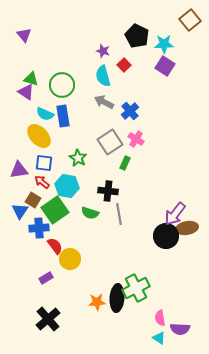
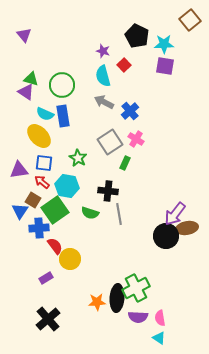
purple square at (165, 66): rotated 24 degrees counterclockwise
purple semicircle at (180, 329): moved 42 px left, 12 px up
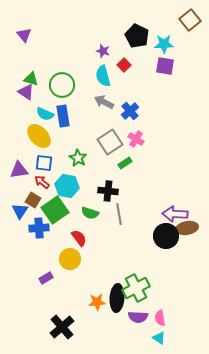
green rectangle at (125, 163): rotated 32 degrees clockwise
purple arrow at (175, 214): rotated 55 degrees clockwise
red semicircle at (55, 246): moved 24 px right, 8 px up
black cross at (48, 319): moved 14 px right, 8 px down
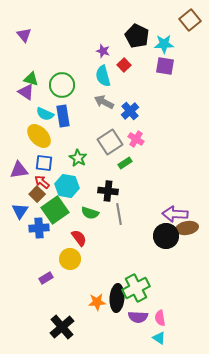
brown square at (33, 200): moved 4 px right, 6 px up; rotated 14 degrees clockwise
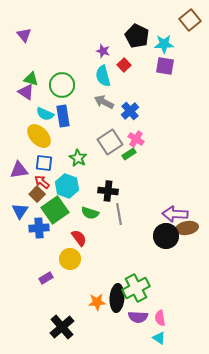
green rectangle at (125, 163): moved 4 px right, 9 px up
cyan hexagon at (67, 186): rotated 10 degrees clockwise
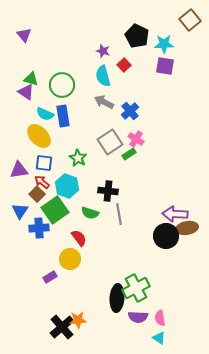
purple rectangle at (46, 278): moved 4 px right, 1 px up
orange star at (97, 302): moved 19 px left, 18 px down
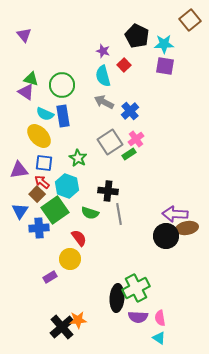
pink cross at (136, 139): rotated 21 degrees clockwise
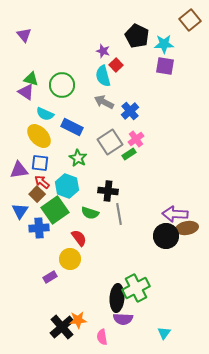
red square at (124, 65): moved 8 px left
blue rectangle at (63, 116): moved 9 px right, 11 px down; rotated 55 degrees counterclockwise
blue square at (44, 163): moved 4 px left
purple semicircle at (138, 317): moved 15 px left, 2 px down
pink semicircle at (160, 318): moved 58 px left, 19 px down
cyan triangle at (159, 338): moved 5 px right, 5 px up; rotated 32 degrees clockwise
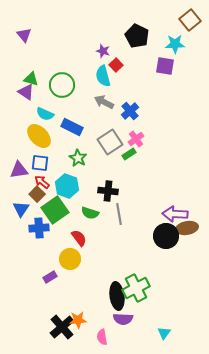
cyan star at (164, 44): moved 11 px right
blue triangle at (20, 211): moved 1 px right, 2 px up
black ellipse at (117, 298): moved 2 px up; rotated 12 degrees counterclockwise
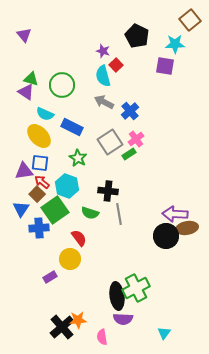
purple triangle at (19, 170): moved 5 px right, 1 px down
